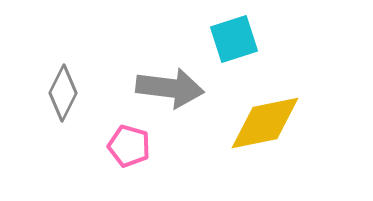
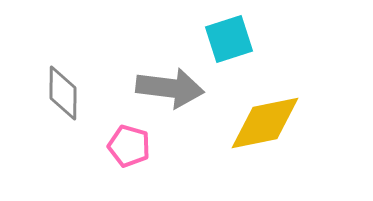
cyan square: moved 5 px left
gray diamond: rotated 26 degrees counterclockwise
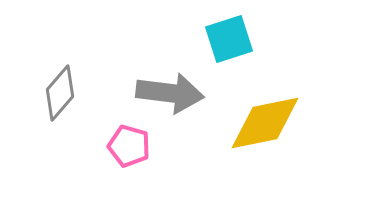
gray arrow: moved 5 px down
gray diamond: moved 3 px left; rotated 40 degrees clockwise
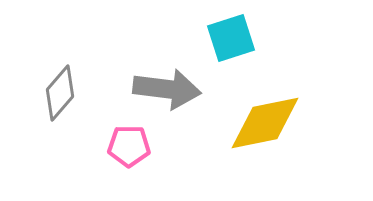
cyan square: moved 2 px right, 1 px up
gray arrow: moved 3 px left, 4 px up
pink pentagon: rotated 15 degrees counterclockwise
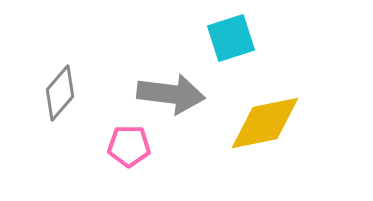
gray arrow: moved 4 px right, 5 px down
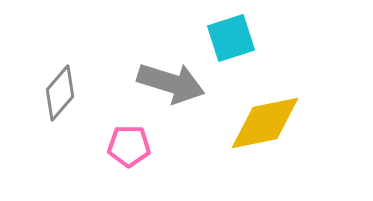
gray arrow: moved 11 px up; rotated 10 degrees clockwise
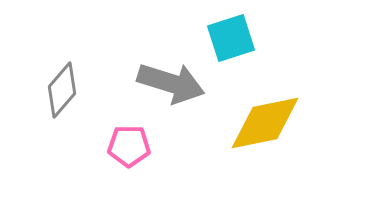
gray diamond: moved 2 px right, 3 px up
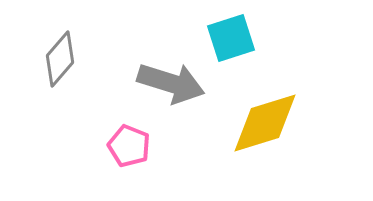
gray diamond: moved 2 px left, 31 px up
yellow diamond: rotated 6 degrees counterclockwise
pink pentagon: rotated 21 degrees clockwise
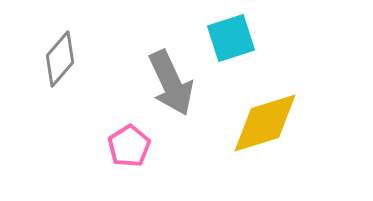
gray arrow: rotated 48 degrees clockwise
pink pentagon: rotated 18 degrees clockwise
